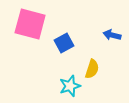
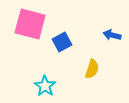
blue square: moved 2 px left, 1 px up
cyan star: moved 25 px left; rotated 20 degrees counterclockwise
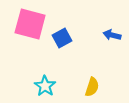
blue square: moved 4 px up
yellow semicircle: moved 18 px down
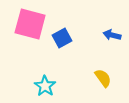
yellow semicircle: moved 11 px right, 9 px up; rotated 54 degrees counterclockwise
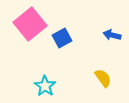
pink square: rotated 36 degrees clockwise
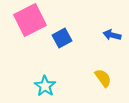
pink square: moved 4 px up; rotated 12 degrees clockwise
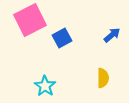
blue arrow: rotated 126 degrees clockwise
yellow semicircle: rotated 36 degrees clockwise
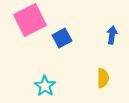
blue arrow: rotated 42 degrees counterclockwise
